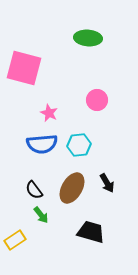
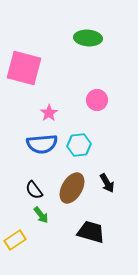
pink star: rotated 12 degrees clockwise
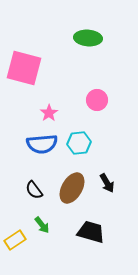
cyan hexagon: moved 2 px up
green arrow: moved 1 px right, 10 px down
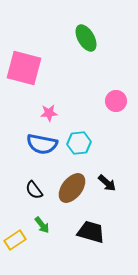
green ellipse: moved 2 px left; rotated 56 degrees clockwise
pink circle: moved 19 px right, 1 px down
pink star: rotated 30 degrees clockwise
blue semicircle: rotated 16 degrees clockwise
black arrow: rotated 18 degrees counterclockwise
brown ellipse: rotated 8 degrees clockwise
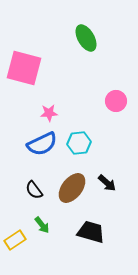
blue semicircle: rotated 36 degrees counterclockwise
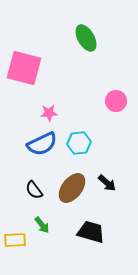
yellow rectangle: rotated 30 degrees clockwise
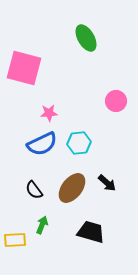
green arrow: rotated 120 degrees counterclockwise
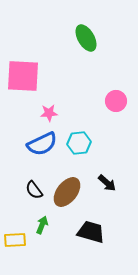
pink square: moved 1 px left, 8 px down; rotated 12 degrees counterclockwise
brown ellipse: moved 5 px left, 4 px down
